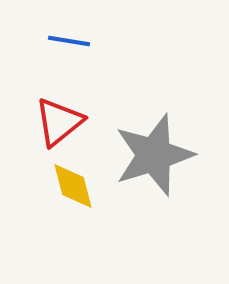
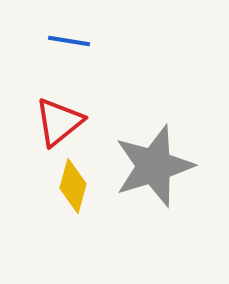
gray star: moved 11 px down
yellow diamond: rotated 30 degrees clockwise
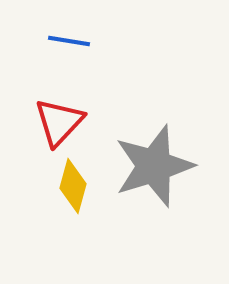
red triangle: rotated 8 degrees counterclockwise
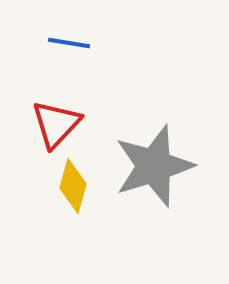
blue line: moved 2 px down
red triangle: moved 3 px left, 2 px down
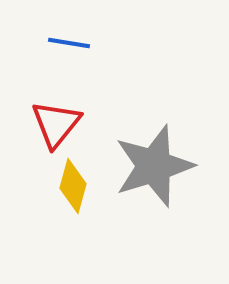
red triangle: rotated 4 degrees counterclockwise
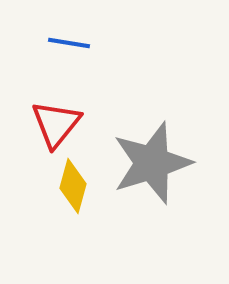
gray star: moved 2 px left, 3 px up
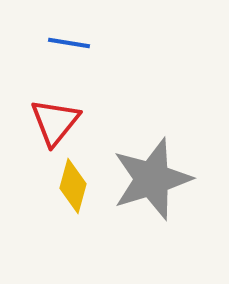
red triangle: moved 1 px left, 2 px up
gray star: moved 16 px down
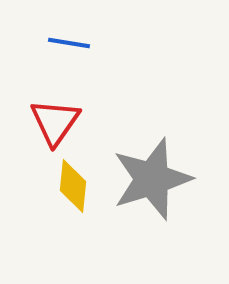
red triangle: rotated 4 degrees counterclockwise
yellow diamond: rotated 10 degrees counterclockwise
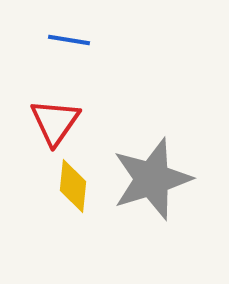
blue line: moved 3 px up
